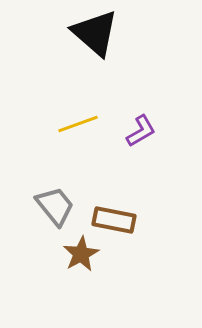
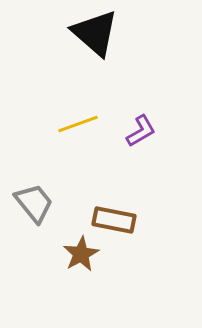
gray trapezoid: moved 21 px left, 3 px up
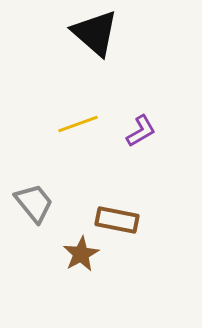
brown rectangle: moved 3 px right
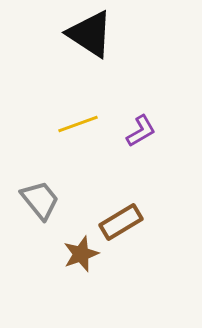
black triangle: moved 5 px left, 1 px down; rotated 8 degrees counterclockwise
gray trapezoid: moved 6 px right, 3 px up
brown rectangle: moved 4 px right, 2 px down; rotated 42 degrees counterclockwise
brown star: rotated 9 degrees clockwise
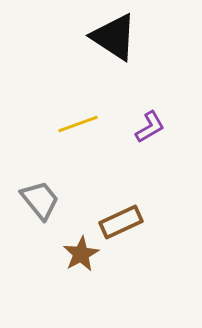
black triangle: moved 24 px right, 3 px down
purple L-shape: moved 9 px right, 4 px up
brown rectangle: rotated 6 degrees clockwise
brown star: rotated 9 degrees counterclockwise
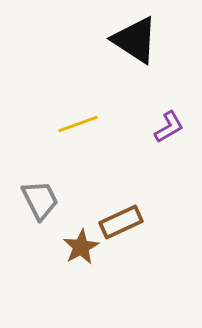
black triangle: moved 21 px right, 3 px down
purple L-shape: moved 19 px right
gray trapezoid: rotated 12 degrees clockwise
brown star: moved 7 px up
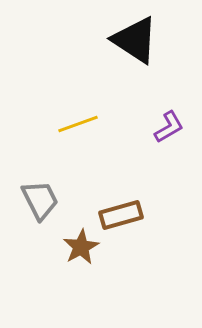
brown rectangle: moved 7 px up; rotated 9 degrees clockwise
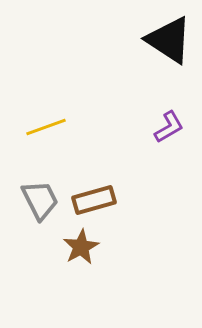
black triangle: moved 34 px right
yellow line: moved 32 px left, 3 px down
brown rectangle: moved 27 px left, 15 px up
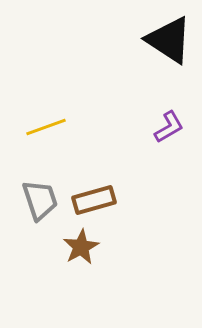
gray trapezoid: rotated 9 degrees clockwise
